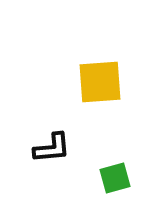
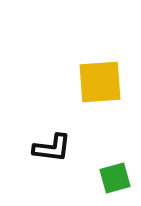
black L-shape: rotated 12 degrees clockwise
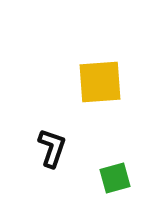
black L-shape: rotated 78 degrees counterclockwise
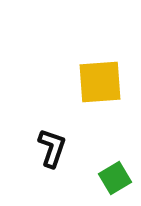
green square: rotated 16 degrees counterclockwise
